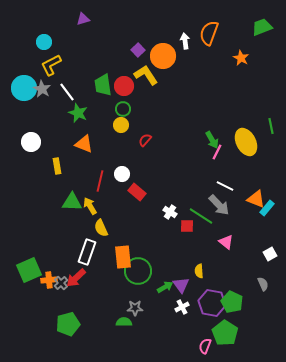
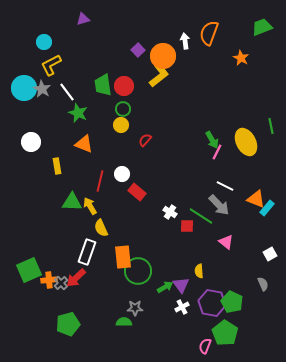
yellow L-shape at (146, 75): moved 13 px right; rotated 85 degrees clockwise
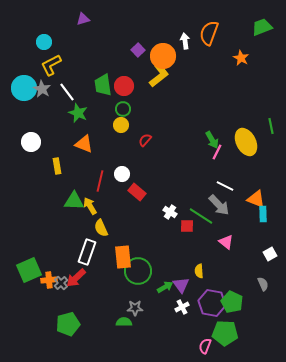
green triangle at (72, 202): moved 2 px right, 1 px up
cyan rectangle at (267, 208): moved 4 px left, 6 px down; rotated 42 degrees counterclockwise
green pentagon at (225, 333): rotated 30 degrees counterclockwise
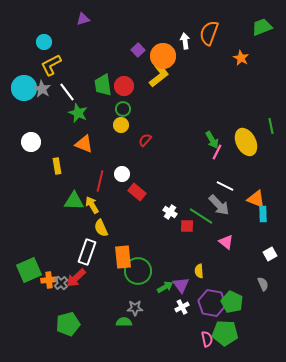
yellow arrow at (90, 206): moved 2 px right, 1 px up
pink semicircle at (205, 346): moved 2 px right, 7 px up; rotated 147 degrees clockwise
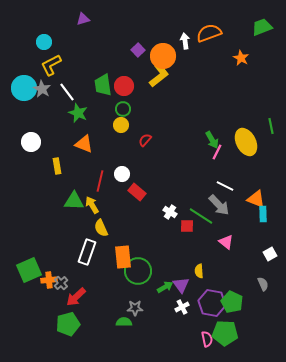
orange semicircle at (209, 33): rotated 50 degrees clockwise
red arrow at (76, 278): moved 19 px down
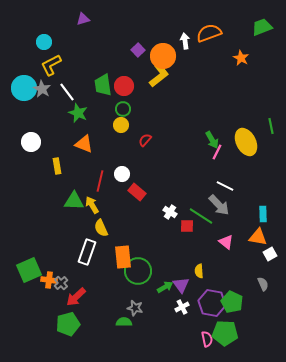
orange triangle at (256, 199): moved 2 px right, 38 px down; rotated 12 degrees counterclockwise
orange cross at (49, 280): rotated 14 degrees clockwise
gray star at (135, 308): rotated 14 degrees clockwise
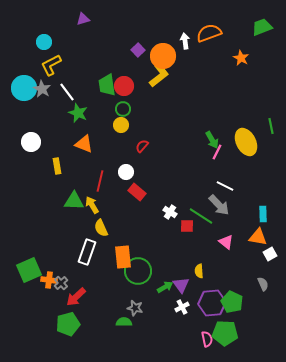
green trapezoid at (103, 85): moved 4 px right
red semicircle at (145, 140): moved 3 px left, 6 px down
white circle at (122, 174): moved 4 px right, 2 px up
purple hexagon at (212, 303): rotated 16 degrees counterclockwise
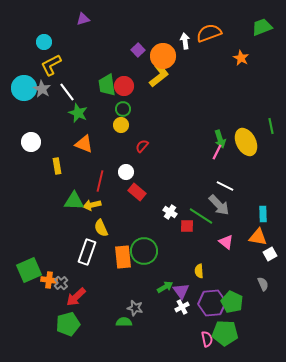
green arrow at (212, 140): moved 8 px right, 1 px up; rotated 12 degrees clockwise
yellow arrow at (92, 205): rotated 72 degrees counterclockwise
green circle at (138, 271): moved 6 px right, 20 px up
purple triangle at (181, 285): moved 6 px down
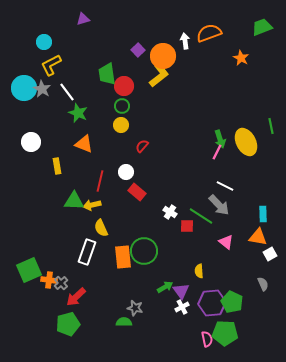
green trapezoid at (107, 85): moved 11 px up
green circle at (123, 109): moved 1 px left, 3 px up
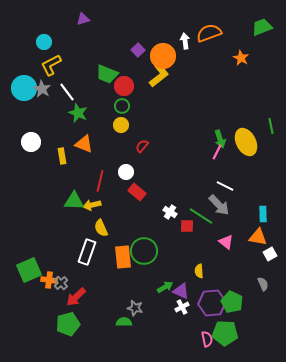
green trapezoid at (107, 74): rotated 60 degrees counterclockwise
yellow rectangle at (57, 166): moved 5 px right, 10 px up
purple triangle at (181, 291): rotated 30 degrees counterclockwise
